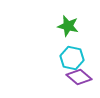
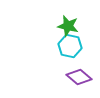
cyan hexagon: moved 2 px left, 12 px up
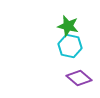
purple diamond: moved 1 px down
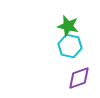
purple diamond: rotated 60 degrees counterclockwise
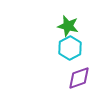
cyan hexagon: moved 2 px down; rotated 20 degrees clockwise
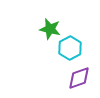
green star: moved 18 px left, 3 px down
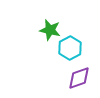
green star: moved 1 px down
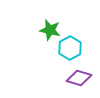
purple diamond: rotated 35 degrees clockwise
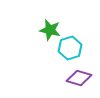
cyan hexagon: rotated 10 degrees clockwise
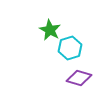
green star: rotated 15 degrees clockwise
